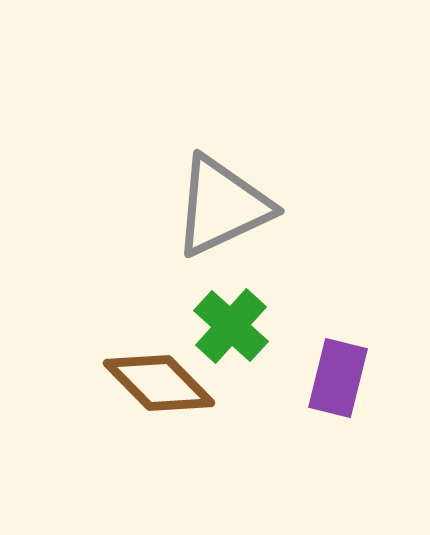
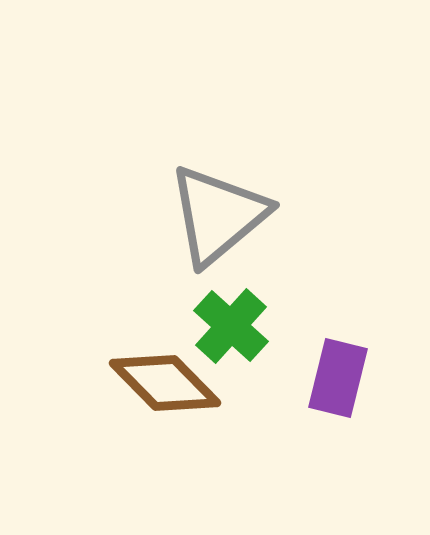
gray triangle: moved 4 px left, 9 px down; rotated 15 degrees counterclockwise
brown diamond: moved 6 px right
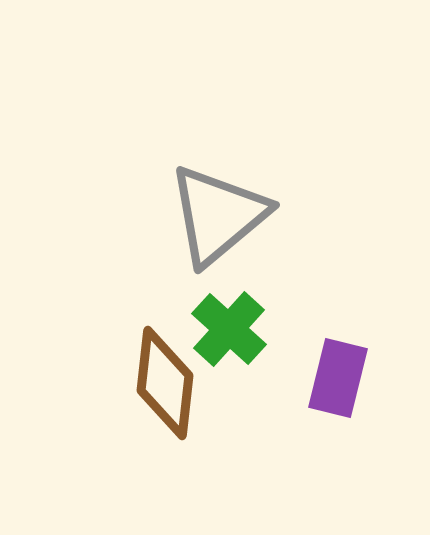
green cross: moved 2 px left, 3 px down
brown diamond: rotated 51 degrees clockwise
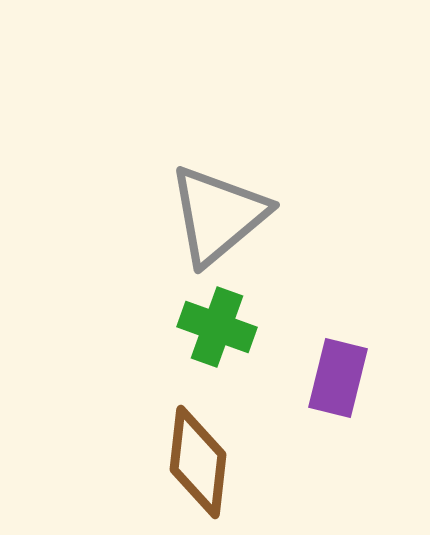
green cross: moved 12 px left, 2 px up; rotated 22 degrees counterclockwise
brown diamond: moved 33 px right, 79 px down
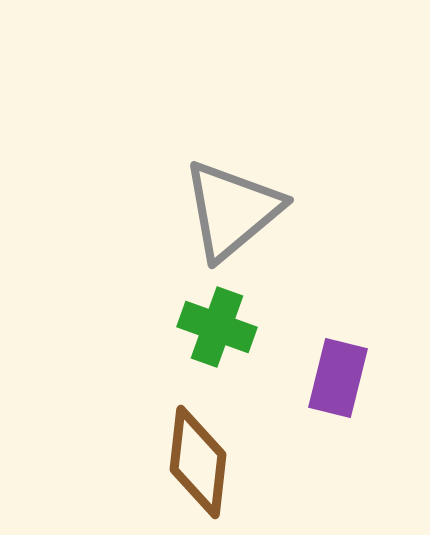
gray triangle: moved 14 px right, 5 px up
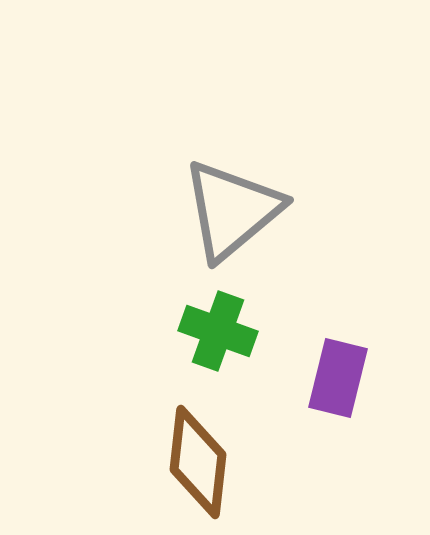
green cross: moved 1 px right, 4 px down
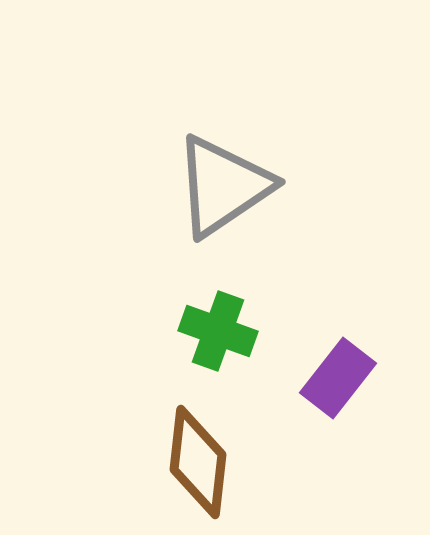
gray triangle: moved 9 px left, 24 px up; rotated 6 degrees clockwise
purple rectangle: rotated 24 degrees clockwise
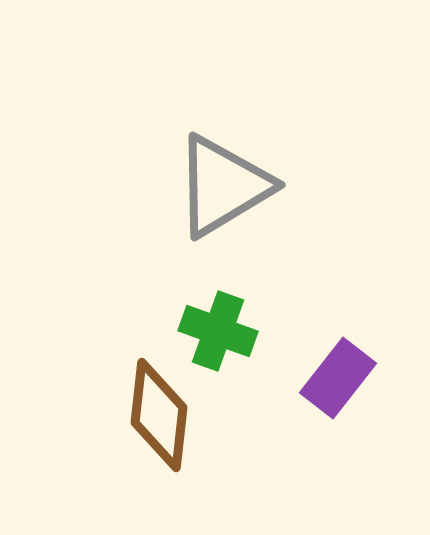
gray triangle: rotated 3 degrees clockwise
brown diamond: moved 39 px left, 47 px up
